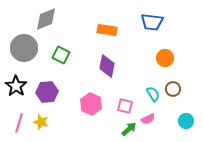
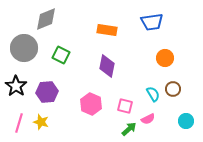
blue trapezoid: rotated 15 degrees counterclockwise
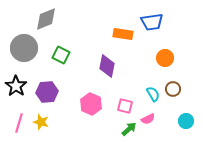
orange rectangle: moved 16 px right, 4 px down
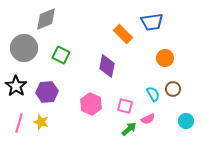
orange rectangle: rotated 36 degrees clockwise
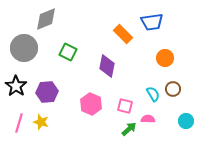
green square: moved 7 px right, 3 px up
pink semicircle: rotated 152 degrees counterclockwise
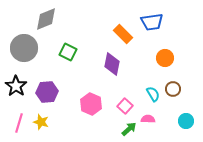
purple diamond: moved 5 px right, 2 px up
pink square: rotated 28 degrees clockwise
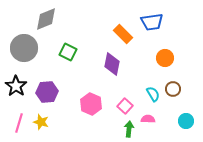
green arrow: rotated 42 degrees counterclockwise
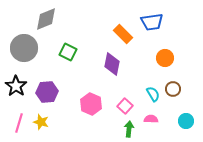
pink semicircle: moved 3 px right
